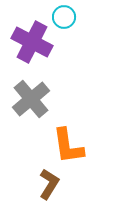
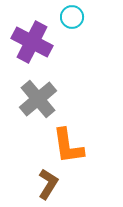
cyan circle: moved 8 px right
gray cross: moved 7 px right
brown L-shape: moved 1 px left
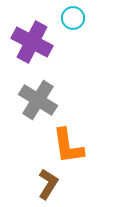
cyan circle: moved 1 px right, 1 px down
gray cross: moved 1 px down; rotated 18 degrees counterclockwise
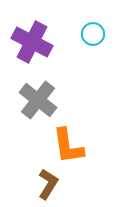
cyan circle: moved 20 px right, 16 px down
gray cross: rotated 6 degrees clockwise
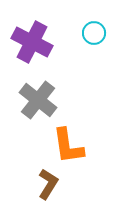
cyan circle: moved 1 px right, 1 px up
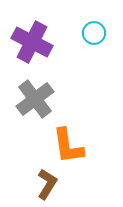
gray cross: moved 3 px left, 1 px up; rotated 15 degrees clockwise
brown L-shape: moved 1 px left
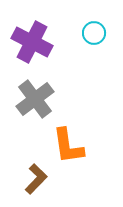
brown L-shape: moved 11 px left, 5 px up; rotated 12 degrees clockwise
